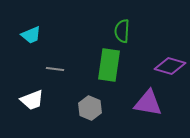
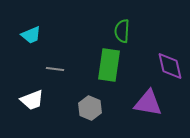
purple diamond: rotated 60 degrees clockwise
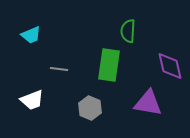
green semicircle: moved 6 px right
gray line: moved 4 px right
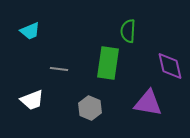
cyan trapezoid: moved 1 px left, 4 px up
green rectangle: moved 1 px left, 2 px up
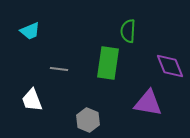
purple diamond: rotated 8 degrees counterclockwise
white trapezoid: rotated 90 degrees clockwise
gray hexagon: moved 2 px left, 12 px down
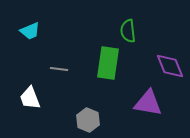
green semicircle: rotated 10 degrees counterclockwise
white trapezoid: moved 2 px left, 2 px up
